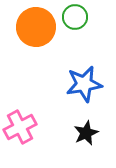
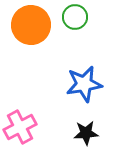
orange circle: moved 5 px left, 2 px up
black star: rotated 20 degrees clockwise
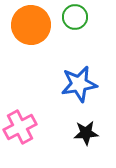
blue star: moved 5 px left
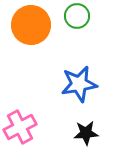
green circle: moved 2 px right, 1 px up
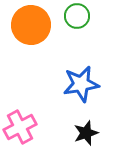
blue star: moved 2 px right
black star: rotated 15 degrees counterclockwise
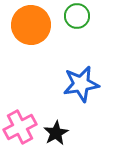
black star: moved 30 px left; rotated 10 degrees counterclockwise
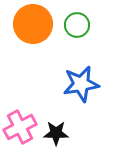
green circle: moved 9 px down
orange circle: moved 2 px right, 1 px up
black star: rotated 30 degrees clockwise
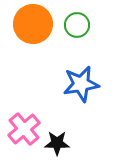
pink cross: moved 4 px right, 2 px down; rotated 12 degrees counterclockwise
black star: moved 1 px right, 10 px down
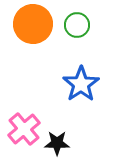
blue star: rotated 24 degrees counterclockwise
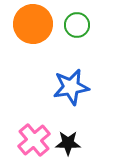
blue star: moved 10 px left, 3 px down; rotated 24 degrees clockwise
pink cross: moved 10 px right, 11 px down
black star: moved 11 px right
